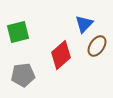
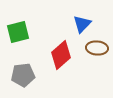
blue triangle: moved 2 px left
brown ellipse: moved 2 px down; rotated 60 degrees clockwise
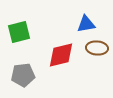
blue triangle: moved 4 px right; rotated 36 degrees clockwise
green square: moved 1 px right
red diamond: rotated 28 degrees clockwise
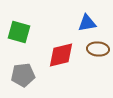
blue triangle: moved 1 px right, 1 px up
green square: rotated 30 degrees clockwise
brown ellipse: moved 1 px right, 1 px down
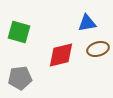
brown ellipse: rotated 20 degrees counterclockwise
gray pentagon: moved 3 px left, 3 px down
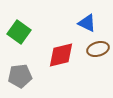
blue triangle: rotated 36 degrees clockwise
green square: rotated 20 degrees clockwise
gray pentagon: moved 2 px up
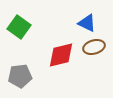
green square: moved 5 px up
brown ellipse: moved 4 px left, 2 px up
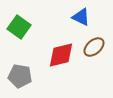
blue triangle: moved 6 px left, 6 px up
brown ellipse: rotated 25 degrees counterclockwise
gray pentagon: rotated 15 degrees clockwise
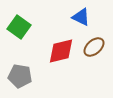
red diamond: moved 4 px up
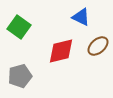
brown ellipse: moved 4 px right, 1 px up
gray pentagon: rotated 25 degrees counterclockwise
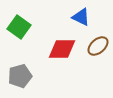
red diamond: moved 1 px right, 2 px up; rotated 12 degrees clockwise
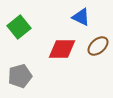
green square: rotated 15 degrees clockwise
